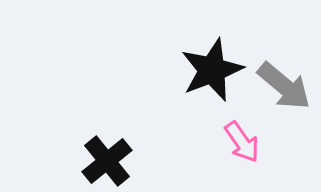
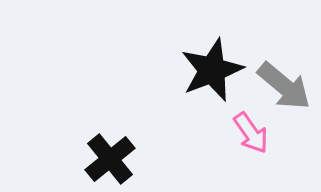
pink arrow: moved 9 px right, 9 px up
black cross: moved 3 px right, 2 px up
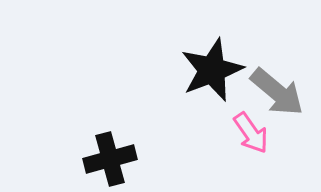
gray arrow: moved 7 px left, 6 px down
black cross: rotated 24 degrees clockwise
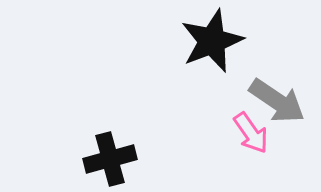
black star: moved 29 px up
gray arrow: moved 9 px down; rotated 6 degrees counterclockwise
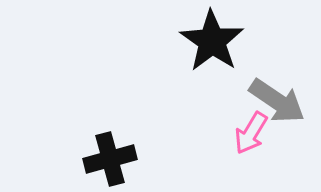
black star: rotated 16 degrees counterclockwise
pink arrow: rotated 66 degrees clockwise
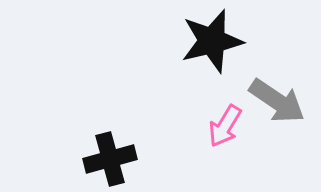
black star: rotated 24 degrees clockwise
pink arrow: moved 26 px left, 7 px up
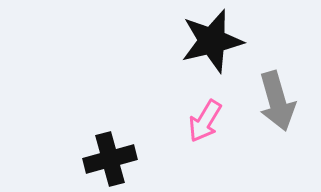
gray arrow: rotated 40 degrees clockwise
pink arrow: moved 20 px left, 5 px up
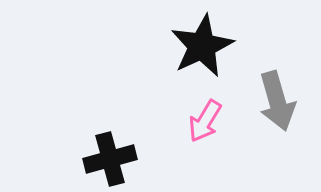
black star: moved 10 px left, 5 px down; rotated 12 degrees counterclockwise
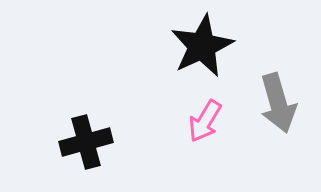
gray arrow: moved 1 px right, 2 px down
black cross: moved 24 px left, 17 px up
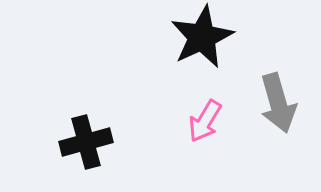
black star: moved 9 px up
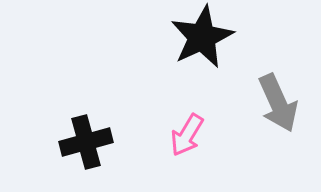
gray arrow: rotated 8 degrees counterclockwise
pink arrow: moved 18 px left, 14 px down
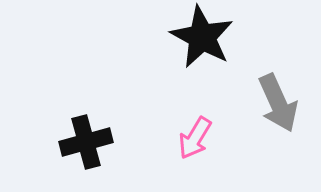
black star: rotated 18 degrees counterclockwise
pink arrow: moved 8 px right, 3 px down
